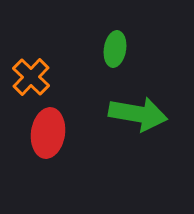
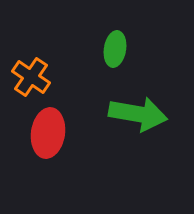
orange cross: rotated 9 degrees counterclockwise
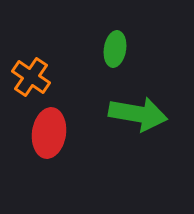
red ellipse: moved 1 px right
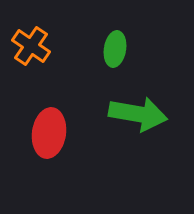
orange cross: moved 31 px up
